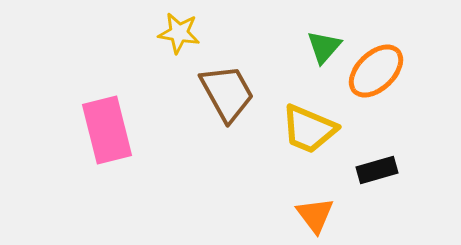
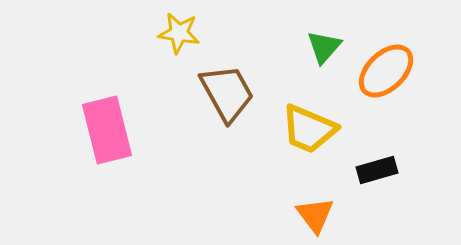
orange ellipse: moved 10 px right
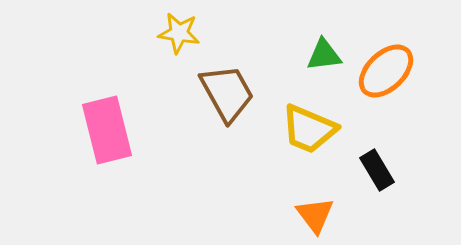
green triangle: moved 8 px down; rotated 42 degrees clockwise
black rectangle: rotated 75 degrees clockwise
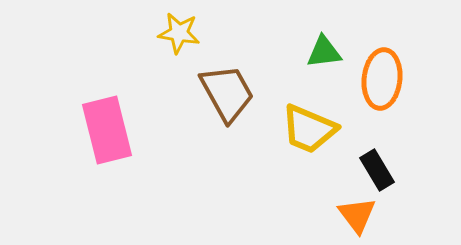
green triangle: moved 3 px up
orange ellipse: moved 4 px left, 8 px down; rotated 40 degrees counterclockwise
orange triangle: moved 42 px right
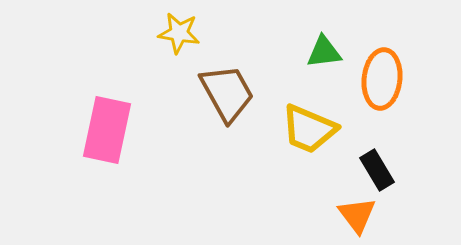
pink rectangle: rotated 26 degrees clockwise
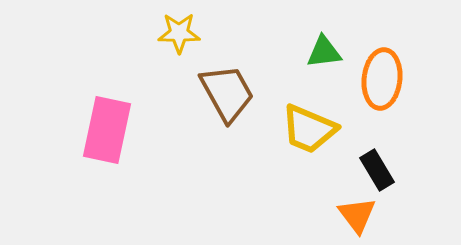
yellow star: rotated 9 degrees counterclockwise
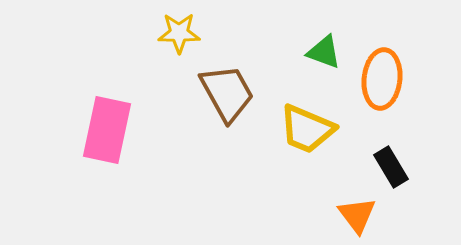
green triangle: rotated 27 degrees clockwise
yellow trapezoid: moved 2 px left
black rectangle: moved 14 px right, 3 px up
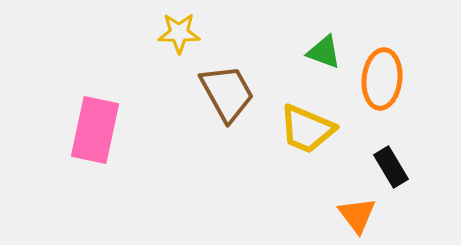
pink rectangle: moved 12 px left
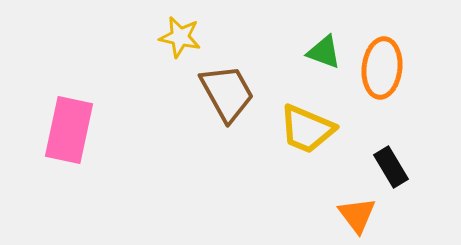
yellow star: moved 1 px right, 4 px down; rotated 12 degrees clockwise
orange ellipse: moved 11 px up
pink rectangle: moved 26 px left
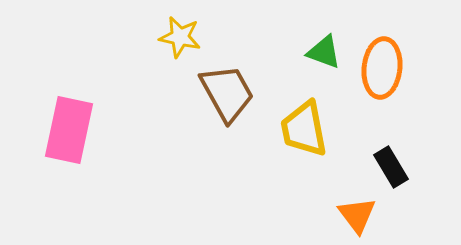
yellow trapezoid: moved 3 px left; rotated 56 degrees clockwise
